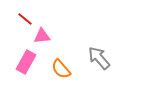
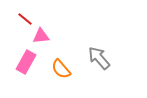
pink triangle: moved 1 px left
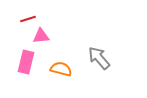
red line: moved 3 px right; rotated 56 degrees counterclockwise
pink rectangle: rotated 15 degrees counterclockwise
orange semicircle: rotated 145 degrees clockwise
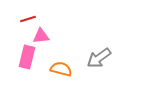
gray arrow: rotated 85 degrees counterclockwise
pink rectangle: moved 1 px right, 5 px up
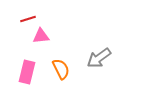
pink rectangle: moved 15 px down
orange semicircle: rotated 50 degrees clockwise
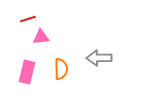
pink triangle: moved 1 px down
gray arrow: rotated 35 degrees clockwise
orange semicircle: rotated 25 degrees clockwise
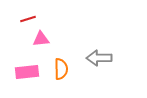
pink triangle: moved 2 px down
pink rectangle: rotated 70 degrees clockwise
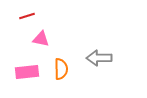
red line: moved 1 px left, 3 px up
pink triangle: rotated 18 degrees clockwise
